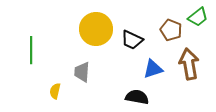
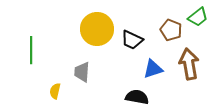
yellow circle: moved 1 px right
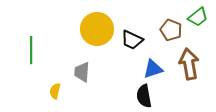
black semicircle: moved 7 px right, 1 px up; rotated 110 degrees counterclockwise
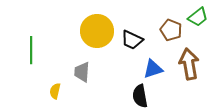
yellow circle: moved 2 px down
black semicircle: moved 4 px left
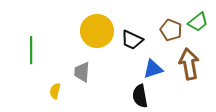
green trapezoid: moved 5 px down
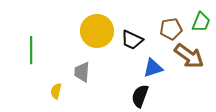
green trapezoid: moved 3 px right; rotated 30 degrees counterclockwise
brown pentagon: moved 1 px up; rotated 30 degrees counterclockwise
brown arrow: moved 8 px up; rotated 136 degrees clockwise
blue triangle: moved 1 px up
yellow semicircle: moved 1 px right
black semicircle: rotated 30 degrees clockwise
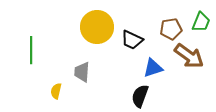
yellow circle: moved 4 px up
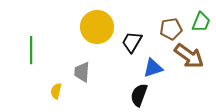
black trapezoid: moved 2 px down; rotated 95 degrees clockwise
black semicircle: moved 1 px left, 1 px up
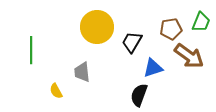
gray trapezoid: rotated 10 degrees counterclockwise
yellow semicircle: rotated 42 degrees counterclockwise
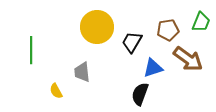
brown pentagon: moved 3 px left, 1 px down
brown arrow: moved 1 px left, 3 px down
black semicircle: moved 1 px right, 1 px up
